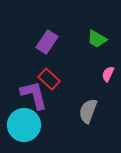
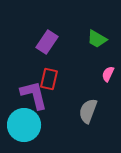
red rectangle: rotated 60 degrees clockwise
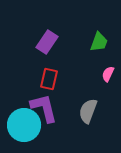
green trapezoid: moved 2 px right, 3 px down; rotated 100 degrees counterclockwise
purple L-shape: moved 10 px right, 13 px down
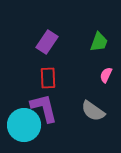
pink semicircle: moved 2 px left, 1 px down
red rectangle: moved 1 px left, 1 px up; rotated 15 degrees counterclockwise
gray semicircle: moved 5 px right; rotated 75 degrees counterclockwise
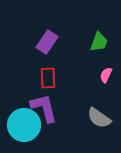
gray semicircle: moved 6 px right, 7 px down
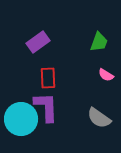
purple rectangle: moved 9 px left; rotated 20 degrees clockwise
pink semicircle: rotated 84 degrees counterclockwise
purple L-shape: moved 2 px right, 1 px up; rotated 12 degrees clockwise
cyan circle: moved 3 px left, 6 px up
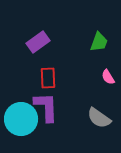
pink semicircle: moved 2 px right, 2 px down; rotated 28 degrees clockwise
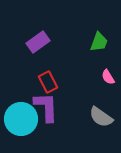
red rectangle: moved 4 px down; rotated 25 degrees counterclockwise
gray semicircle: moved 2 px right, 1 px up
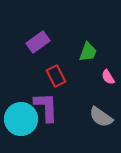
green trapezoid: moved 11 px left, 10 px down
red rectangle: moved 8 px right, 6 px up
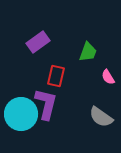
red rectangle: rotated 40 degrees clockwise
purple L-shape: moved 3 px up; rotated 16 degrees clockwise
cyan circle: moved 5 px up
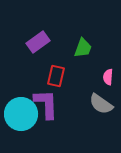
green trapezoid: moved 5 px left, 4 px up
pink semicircle: rotated 35 degrees clockwise
purple L-shape: rotated 16 degrees counterclockwise
gray semicircle: moved 13 px up
